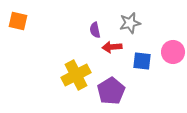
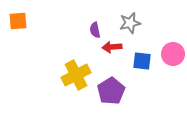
orange square: rotated 18 degrees counterclockwise
pink circle: moved 2 px down
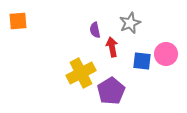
gray star: rotated 10 degrees counterclockwise
red arrow: rotated 84 degrees clockwise
pink circle: moved 7 px left
yellow cross: moved 5 px right, 2 px up
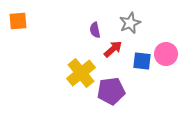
red arrow: moved 1 px right, 2 px down; rotated 60 degrees clockwise
yellow cross: rotated 12 degrees counterclockwise
purple pentagon: rotated 24 degrees clockwise
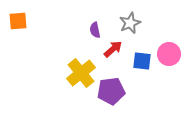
pink circle: moved 3 px right
